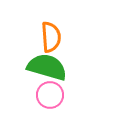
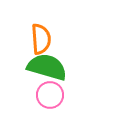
orange semicircle: moved 10 px left, 2 px down
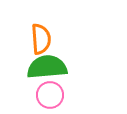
green semicircle: rotated 21 degrees counterclockwise
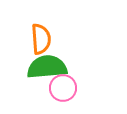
pink circle: moved 13 px right, 7 px up
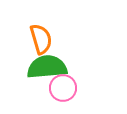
orange semicircle: rotated 12 degrees counterclockwise
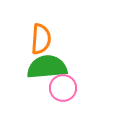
orange semicircle: rotated 20 degrees clockwise
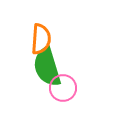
green semicircle: rotated 102 degrees counterclockwise
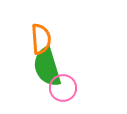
orange semicircle: rotated 8 degrees counterclockwise
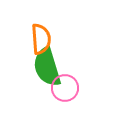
pink circle: moved 2 px right
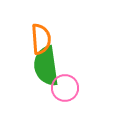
green semicircle: moved 1 px left, 1 px up; rotated 9 degrees clockwise
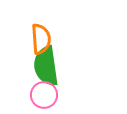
pink circle: moved 21 px left, 7 px down
